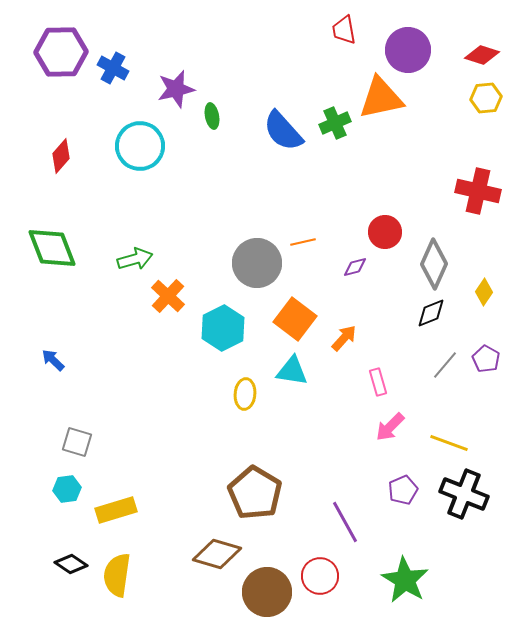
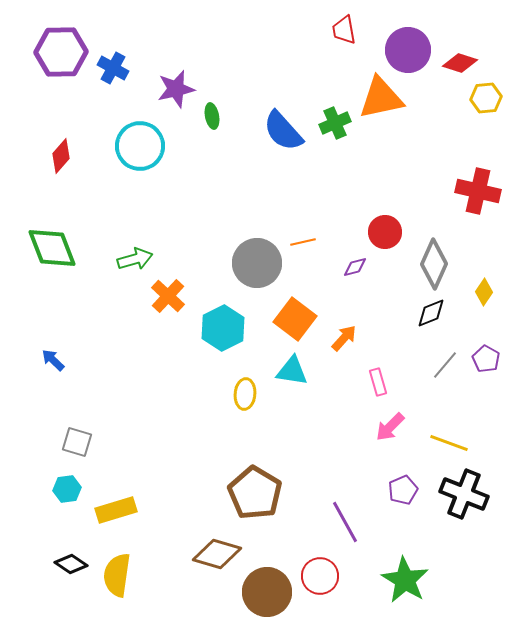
red diamond at (482, 55): moved 22 px left, 8 px down
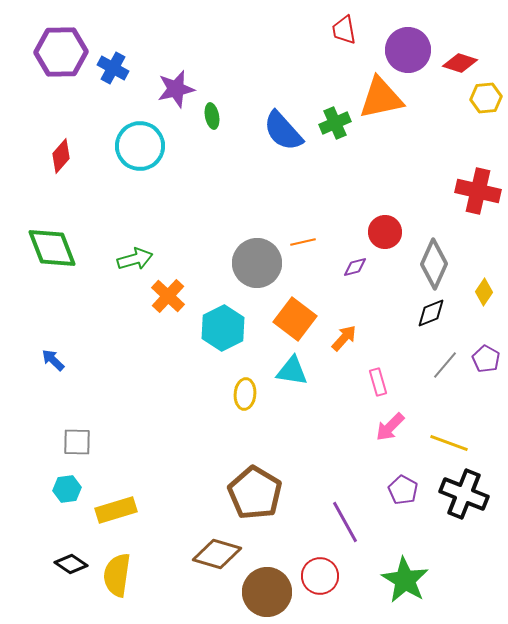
gray square at (77, 442): rotated 16 degrees counterclockwise
purple pentagon at (403, 490): rotated 20 degrees counterclockwise
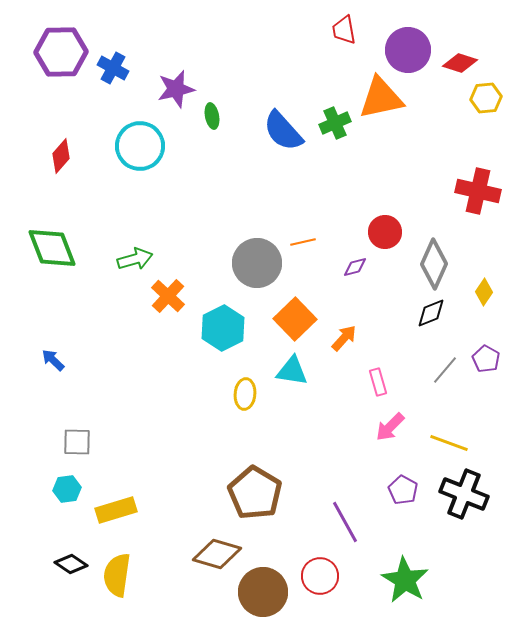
orange square at (295, 319): rotated 9 degrees clockwise
gray line at (445, 365): moved 5 px down
brown circle at (267, 592): moved 4 px left
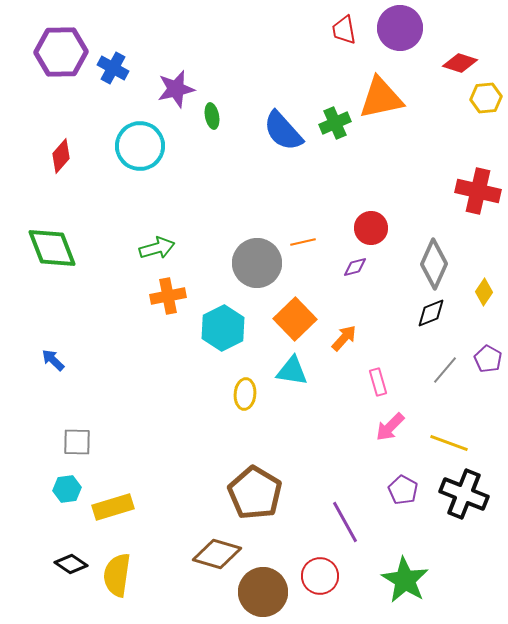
purple circle at (408, 50): moved 8 px left, 22 px up
red circle at (385, 232): moved 14 px left, 4 px up
green arrow at (135, 259): moved 22 px right, 11 px up
orange cross at (168, 296): rotated 36 degrees clockwise
purple pentagon at (486, 359): moved 2 px right
yellow rectangle at (116, 510): moved 3 px left, 3 px up
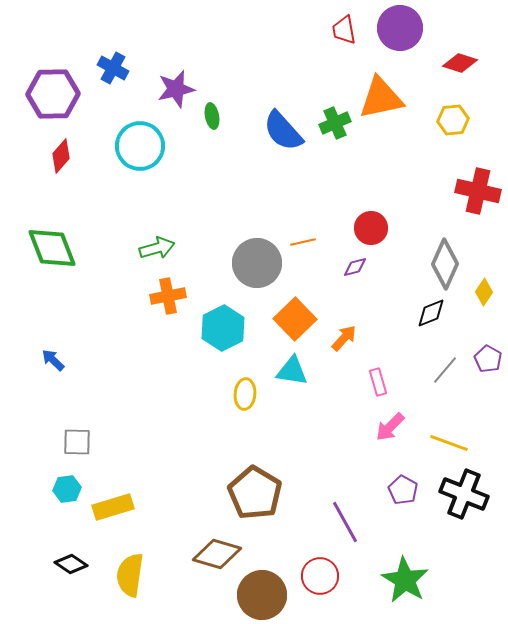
purple hexagon at (61, 52): moved 8 px left, 42 px down
yellow hexagon at (486, 98): moved 33 px left, 22 px down
gray diamond at (434, 264): moved 11 px right
yellow semicircle at (117, 575): moved 13 px right
brown circle at (263, 592): moved 1 px left, 3 px down
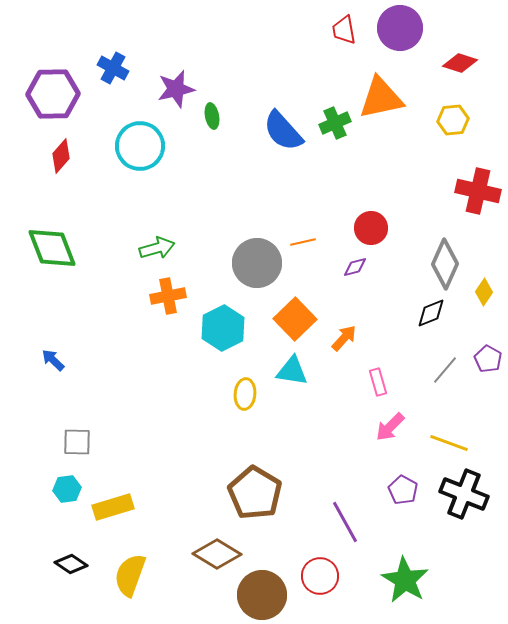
brown diamond at (217, 554): rotated 15 degrees clockwise
yellow semicircle at (130, 575): rotated 12 degrees clockwise
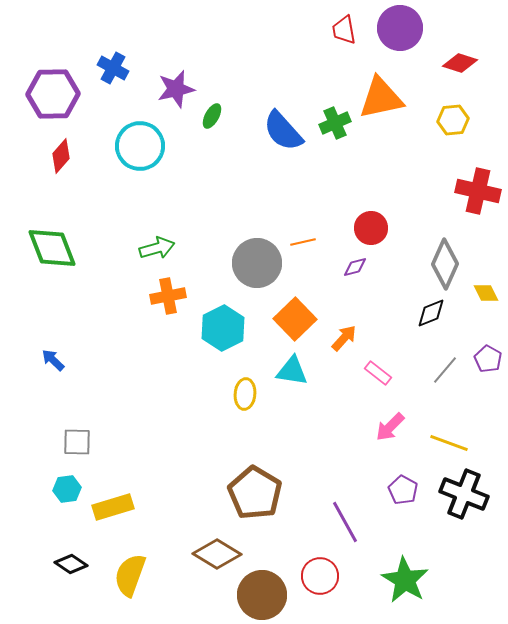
green ellipse at (212, 116): rotated 40 degrees clockwise
yellow diamond at (484, 292): moved 2 px right, 1 px down; rotated 60 degrees counterclockwise
pink rectangle at (378, 382): moved 9 px up; rotated 36 degrees counterclockwise
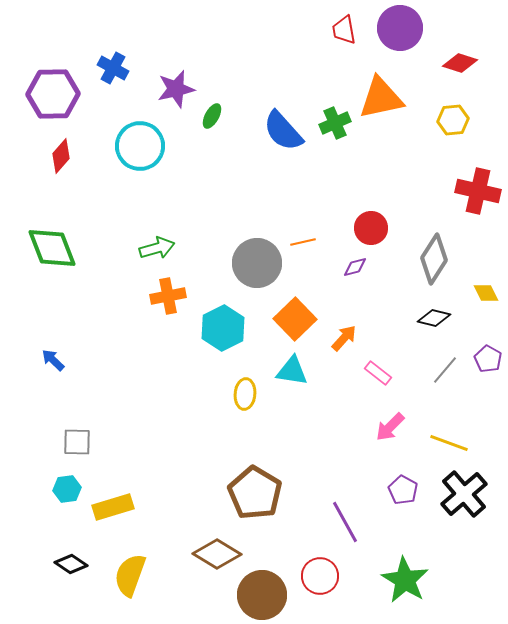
gray diamond at (445, 264): moved 11 px left, 5 px up; rotated 9 degrees clockwise
black diamond at (431, 313): moved 3 px right, 5 px down; rotated 36 degrees clockwise
black cross at (464, 494): rotated 27 degrees clockwise
